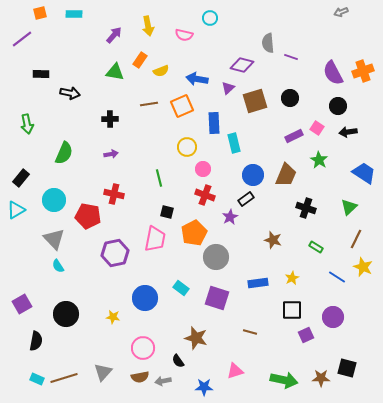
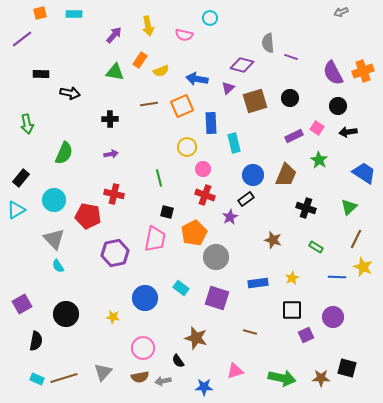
blue rectangle at (214, 123): moved 3 px left
blue line at (337, 277): rotated 30 degrees counterclockwise
green arrow at (284, 380): moved 2 px left, 2 px up
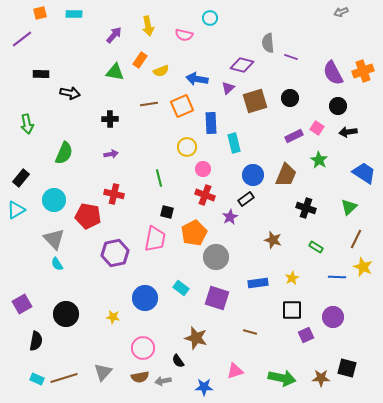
cyan semicircle at (58, 266): moved 1 px left, 2 px up
